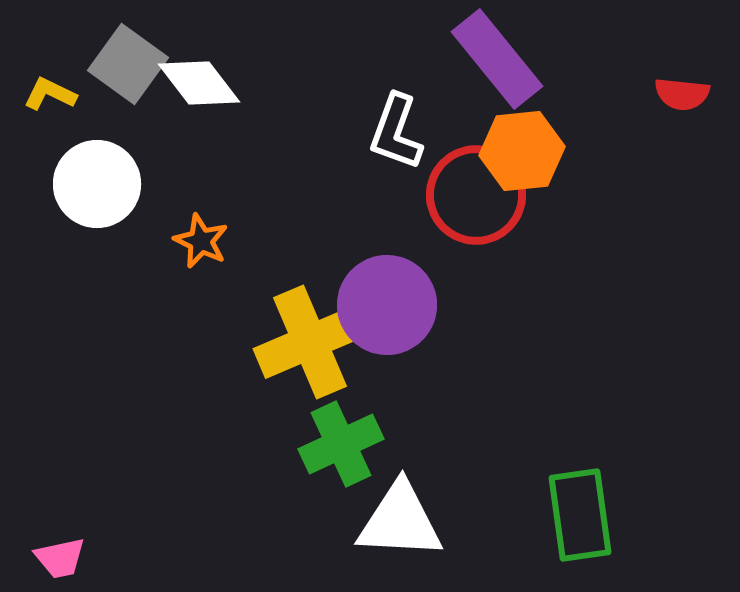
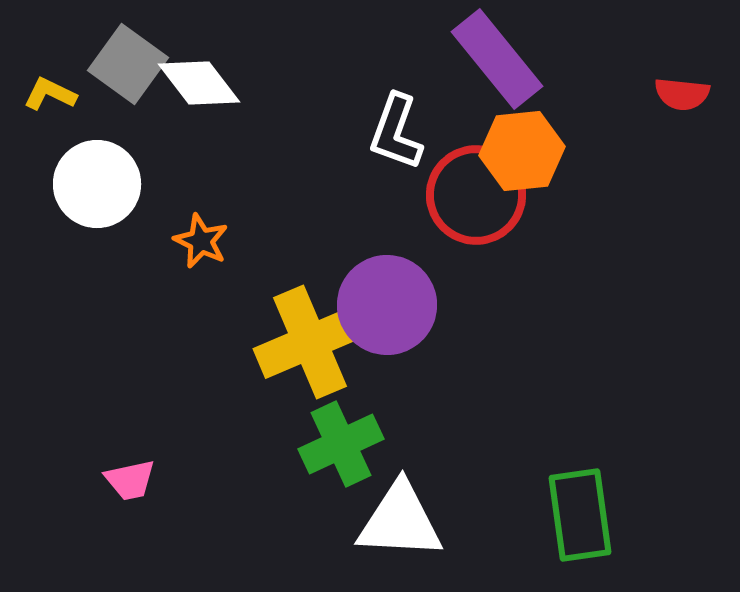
pink trapezoid: moved 70 px right, 78 px up
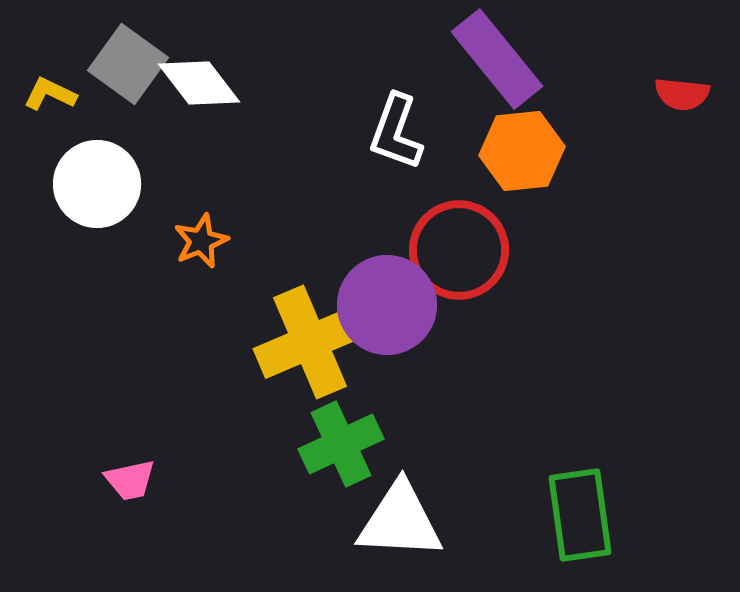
red circle: moved 17 px left, 55 px down
orange star: rotated 24 degrees clockwise
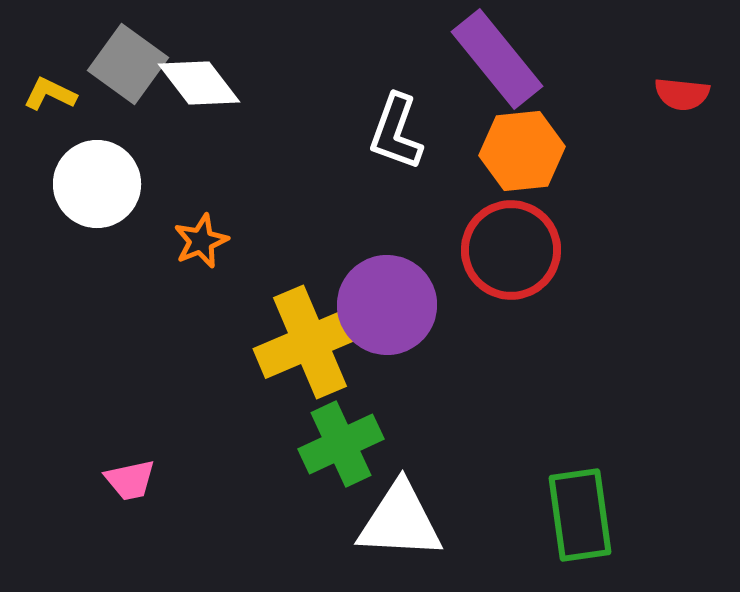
red circle: moved 52 px right
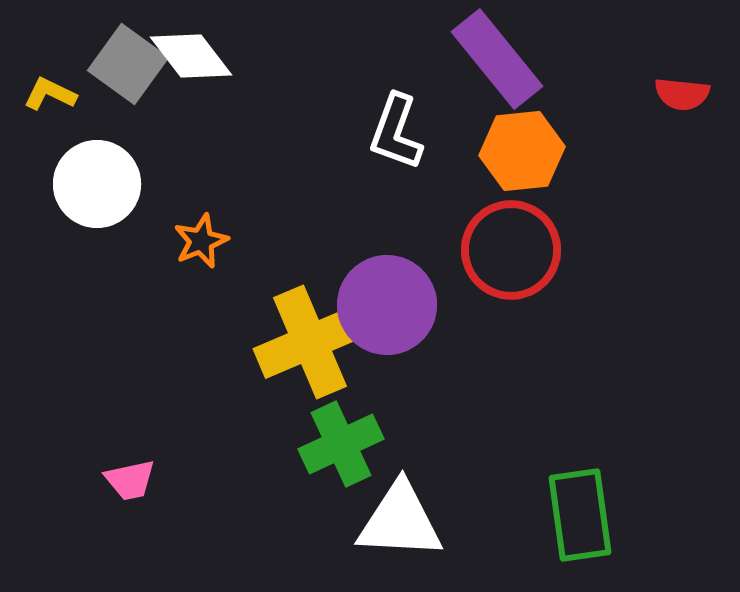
white diamond: moved 8 px left, 27 px up
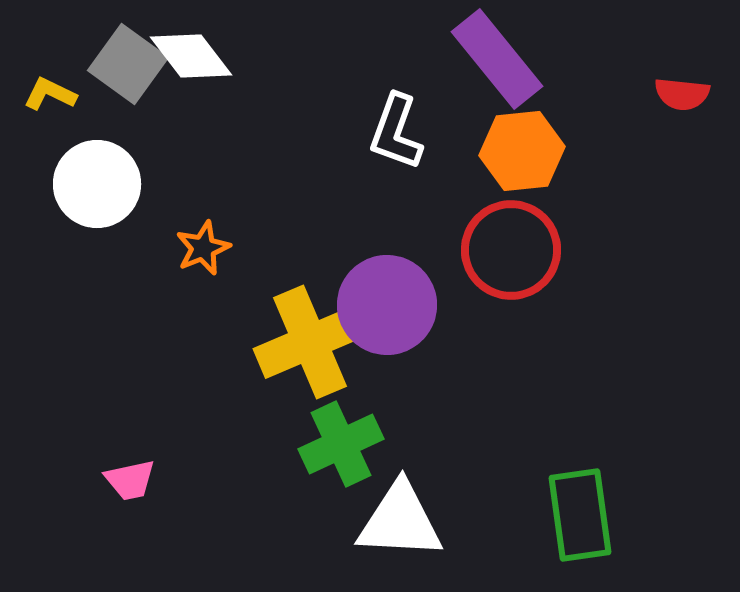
orange star: moved 2 px right, 7 px down
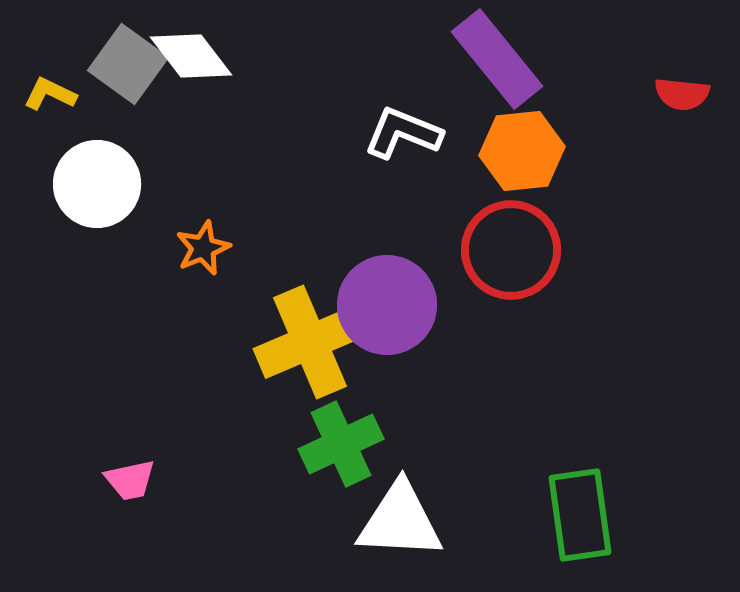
white L-shape: moved 7 px right, 1 px down; rotated 92 degrees clockwise
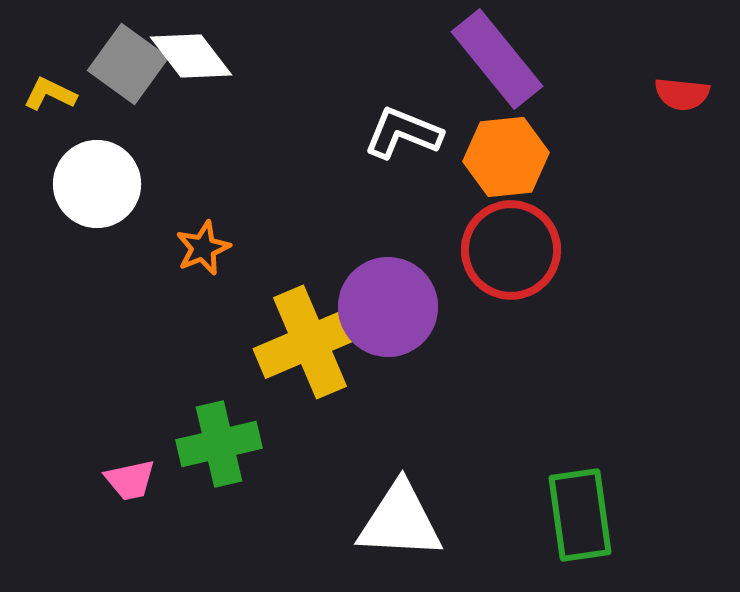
orange hexagon: moved 16 px left, 6 px down
purple circle: moved 1 px right, 2 px down
green cross: moved 122 px left; rotated 12 degrees clockwise
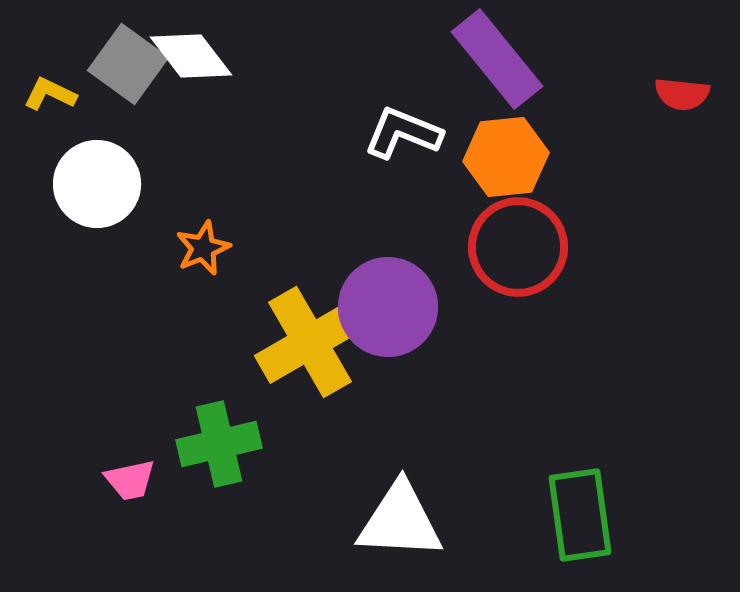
red circle: moved 7 px right, 3 px up
yellow cross: rotated 7 degrees counterclockwise
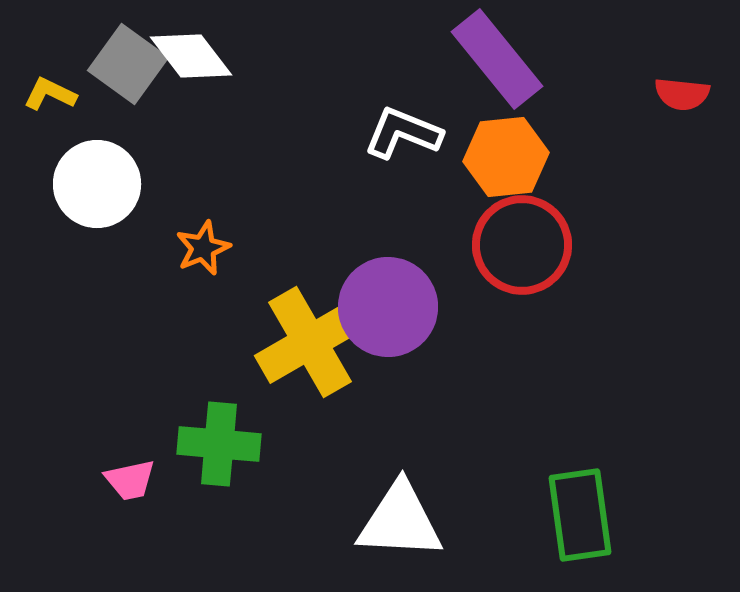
red circle: moved 4 px right, 2 px up
green cross: rotated 18 degrees clockwise
